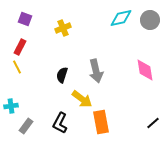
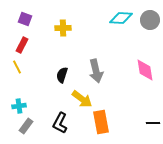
cyan diamond: rotated 15 degrees clockwise
yellow cross: rotated 21 degrees clockwise
red rectangle: moved 2 px right, 2 px up
cyan cross: moved 8 px right
black line: rotated 40 degrees clockwise
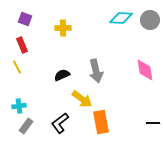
red rectangle: rotated 49 degrees counterclockwise
black semicircle: rotated 49 degrees clockwise
black L-shape: rotated 25 degrees clockwise
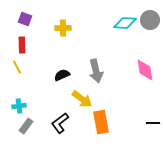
cyan diamond: moved 4 px right, 5 px down
red rectangle: rotated 21 degrees clockwise
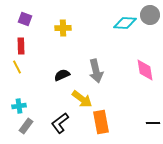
gray circle: moved 5 px up
red rectangle: moved 1 px left, 1 px down
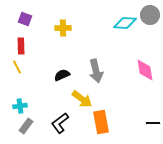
cyan cross: moved 1 px right
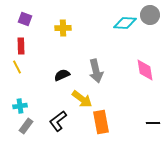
black L-shape: moved 2 px left, 2 px up
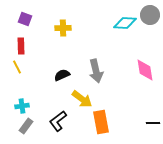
cyan cross: moved 2 px right
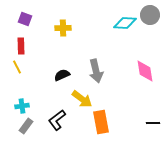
pink diamond: moved 1 px down
black L-shape: moved 1 px left, 1 px up
